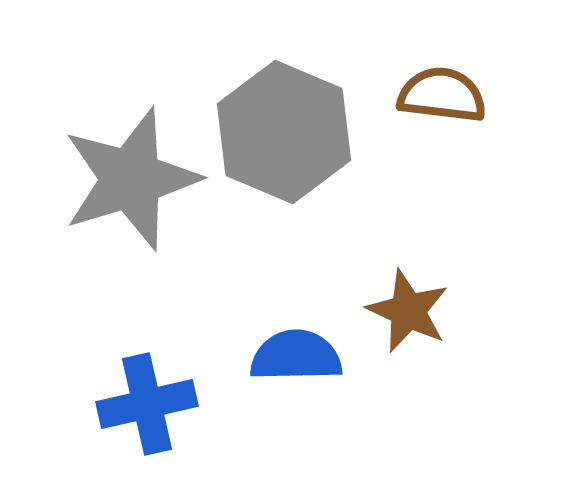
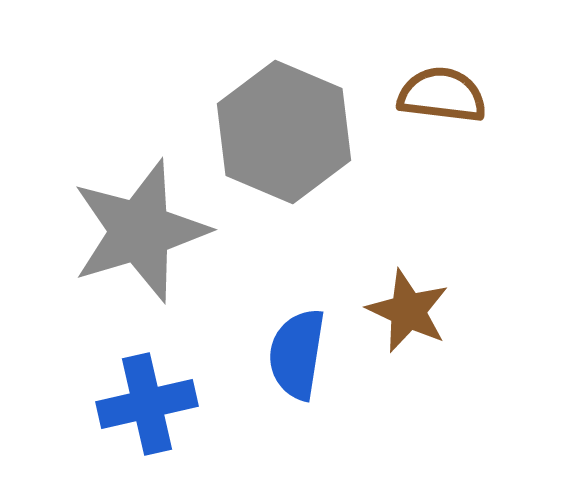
gray star: moved 9 px right, 52 px down
blue semicircle: moved 1 px right, 2 px up; rotated 80 degrees counterclockwise
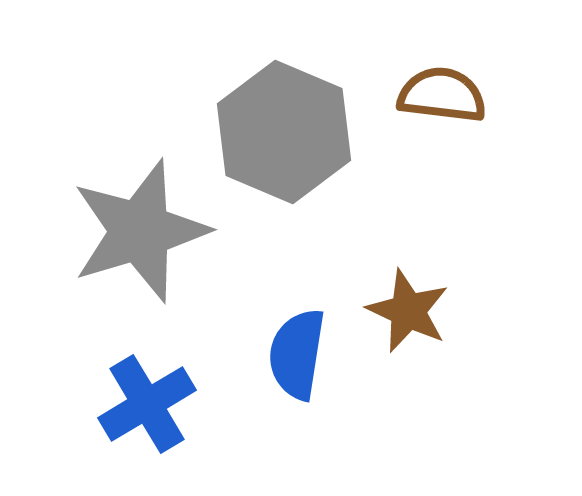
blue cross: rotated 18 degrees counterclockwise
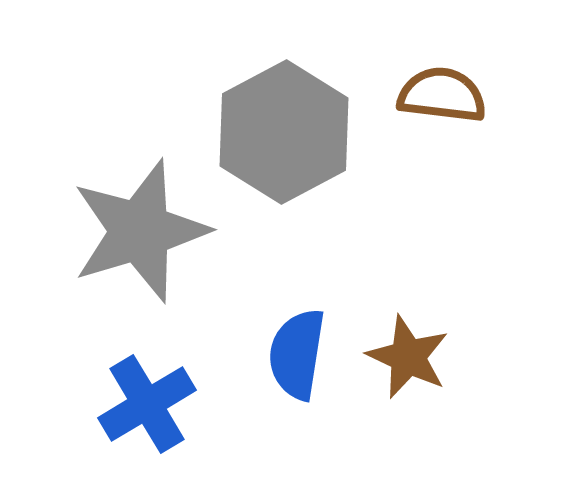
gray hexagon: rotated 9 degrees clockwise
brown star: moved 46 px down
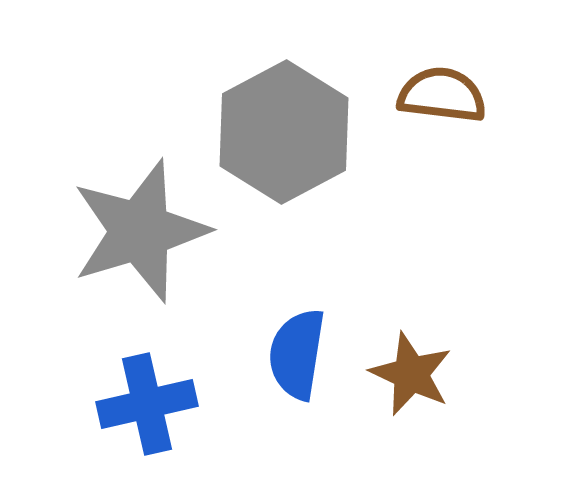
brown star: moved 3 px right, 17 px down
blue cross: rotated 18 degrees clockwise
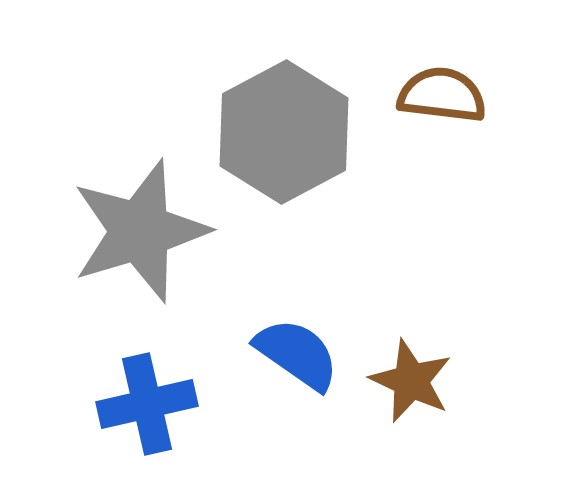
blue semicircle: rotated 116 degrees clockwise
brown star: moved 7 px down
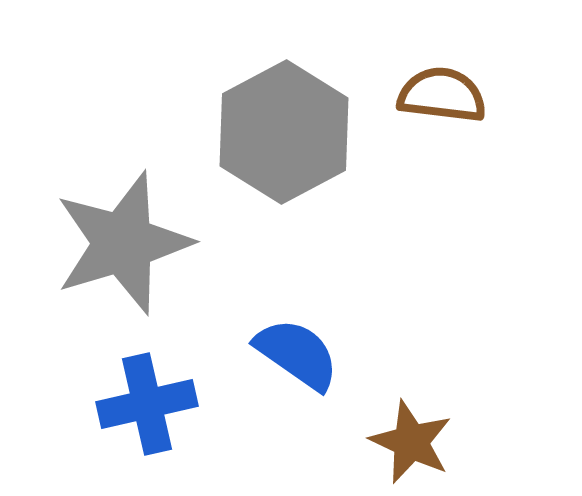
gray star: moved 17 px left, 12 px down
brown star: moved 61 px down
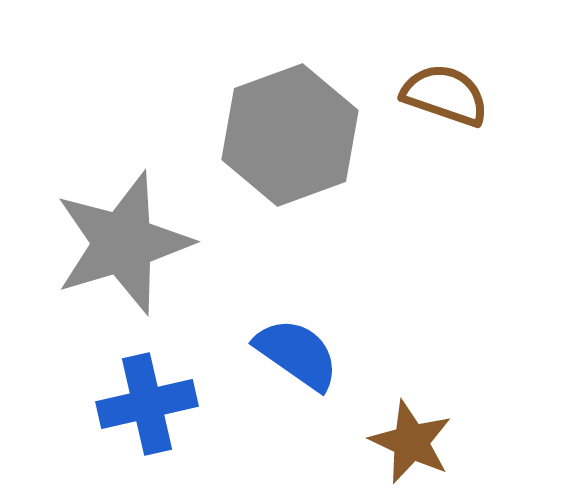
brown semicircle: moved 3 px right; rotated 12 degrees clockwise
gray hexagon: moved 6 px right, 3 px down; rotated 8 degrees clockwise
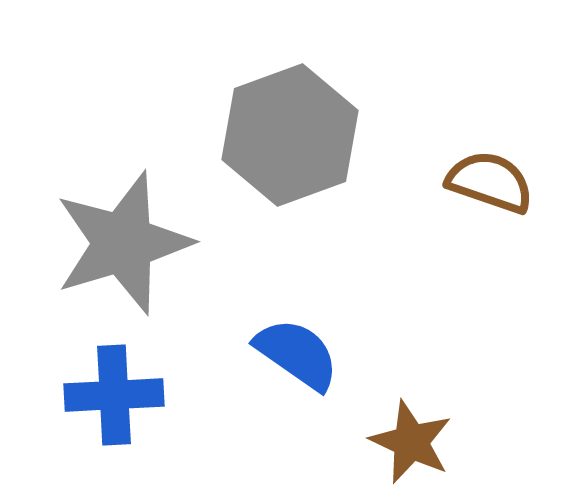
brown semicircle: moved 45 px right, 87 px down
blue cross: moved 33 px left, 9 px up; rotated 10 degrees clockwise
